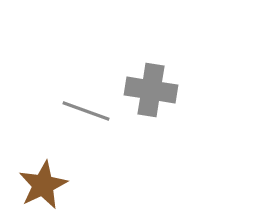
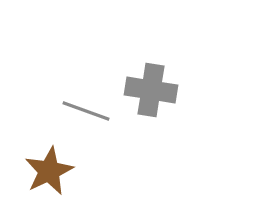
brown star: moved 6 px right, 14 px up
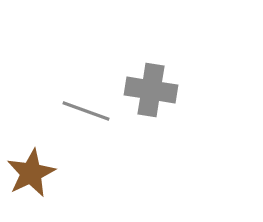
brown star: moved 18 px left, 2 px down
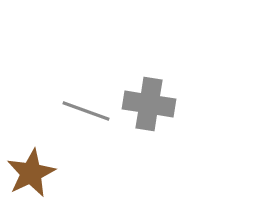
gray cross: moved 2 px left, 14 px down
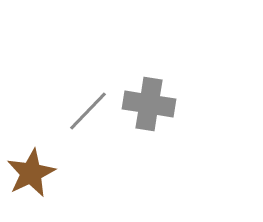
gray line: moved 2 px right; rotated 66 degrees counterclockwise
